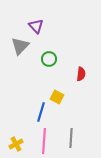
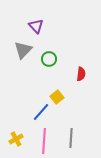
gray triangle: moved 3 px right, 4 px down
yellow square: rotated 24 degrees clockwise
blue line: rotated 24 degrees clockwise
yellow cross: moved 5 px up
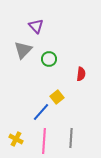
yellow cross: rotated 32 degrees counterclockwise
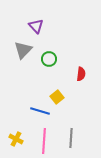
blue line: moved 1 px left, 1 px up; rotated 66 degrees clockwise
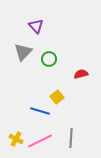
gray triangle: moved 2 px down
red semicircle: rotated 112 degrees counterclockwise
pink line: moved 4 px left; rotated 60 degrees clockwise
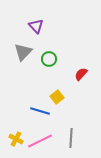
red semicircle: rotated 32 degrees counterclockwise
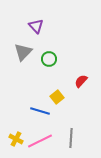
red semicircle: moved 7 px down
